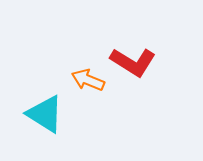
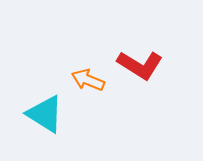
red L-shape: moved 7 px right, 3 px down
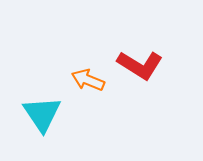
cyan triangle: moved 3 px left; rotated 24 degrees clockwise
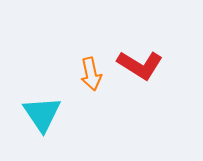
orange arrow: moved 3 px right, 6 px up; rotated 124 degrees counterclockwise
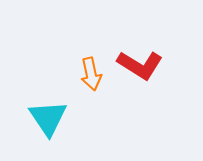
cyan triangle: moved 6 px right, 4 px down
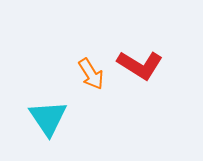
orange arrow: rotated 20 degrees counterclockwise
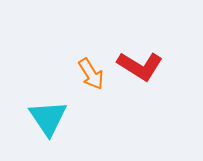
red L-shape: moved 1 px down
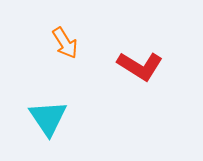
orange arrow: moved 26 px left, 31 px up
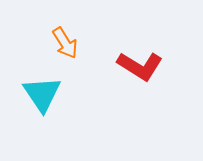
cyan triangle: moved 6 px left, 24 px up
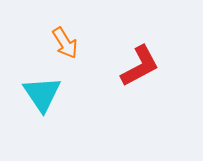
red L-shape: rotated 60 degrees counterclockwise
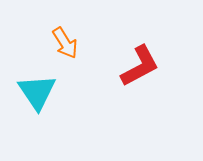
cyan triangle: moved 5 px left, 2 px up
